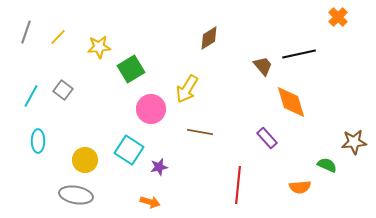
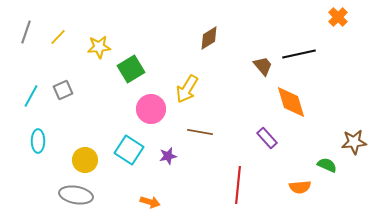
gray square: rotated 30 degrees clockwise
purple star: moved 9 px right, 11 px up
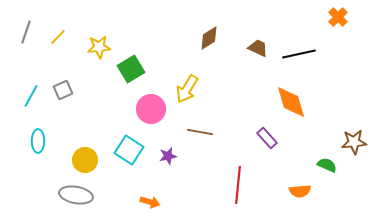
brown trapezoid: moved 5 px left, 18 px up; rotated 25 degrees counterclockwise
orange semicircle: moved 4 px down
